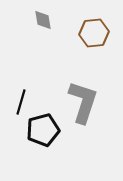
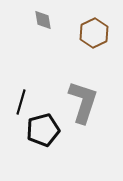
brown hexagon: rotated 20 degrees counterclockwise
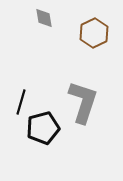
gray diamond: moved 1 px right, 2 px up
black pentagon: moved 2 px up
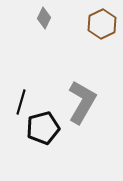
gray diamond: rotated 35 degrees clockwise
brown hexagon: moved 8 px right, 9 px up
gray L-shape: moved 1 px left; rotated 12 degrees clockwise
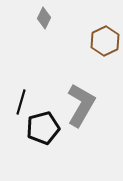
brown hexagon: moved 3 px right, 17 px down
gray L-shape: moved 1 px left, 3 px down
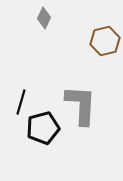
brown hexagon: rotated 12 degrees clockwise
gray L-shape: rotated 27 degrees counterclockwise
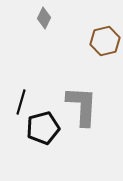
gray L-shape: moved 1 px right, 1 px down
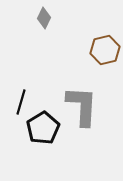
brown hexagon: moved 9 px down
black pentagon: rotated 16 degrees counterclockwise
